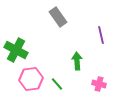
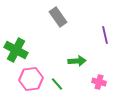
purple line: moved 4 px right
green arrow: rotated 90 degrees clockwise
pink cross: moved 2 px up
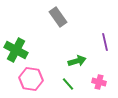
purple line: moved 7 px down
green arrow: rotated 12 degrees counterclockwise
pink hexagon: rotated 15 degrees clockwise
green line: moved 11 px right
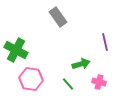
green arrow: moved 4 px right, 3 px down
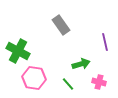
gray rectangle: moved 3 px right, 8 px down
green cross: moved 2 px right, 1 px down
pink hexagon: moved 3 px right, 1 px up
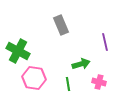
gray rectangle: rotated 12 degrees clockwise
green line: rotated 32 degrees clockwise
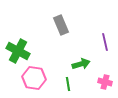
pink cross: moved 6 px right
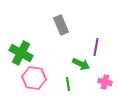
purple line: moved 9 px left, 5 px down; rotated 24 degrees clockwise
green cross: moved 3 px right, 2 px down
green arrow: rotated 42 degrees clockwise
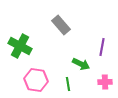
gray rectangle: rotated 18 degrees counterclockwise
purple line: moved 6 px right
green cross: moved 1 px left, 7 px up
pink hexagon: moved 2 px right, 2 px down
pink cross: rotated 16 degrees counterclockwise
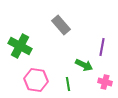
green arrow: moved 3 px right, 1 px down
pink cross: rotated 16 degrees clockwise
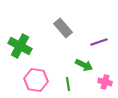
gray rectangle: moved 2 px right, 3 px down
purple line: moved 3 px left, 5 px up; rotated 60 degrees clockwise
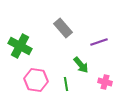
green arrow: moved 3 px left; rotated 24 degrees clockwise
green line: moved 2 px left
